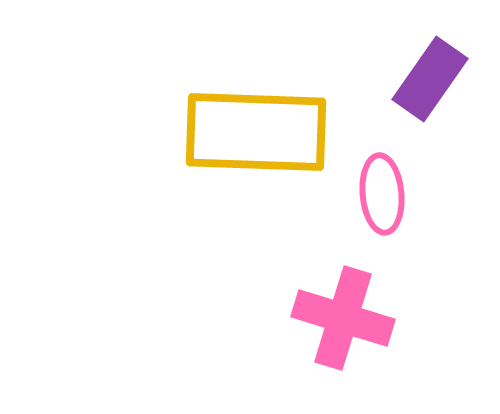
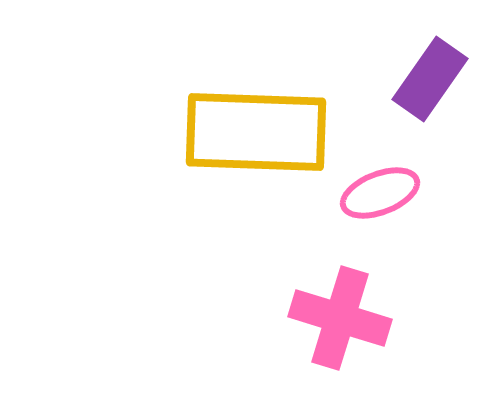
pink ellipse: moved 2 px left, 1 px up; rotated 74 degrees clockwise
pink cross: moved 3 px left
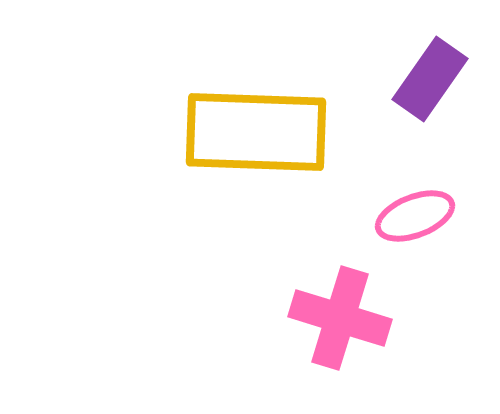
pink ellipse: moved 35 px right, 23 px down
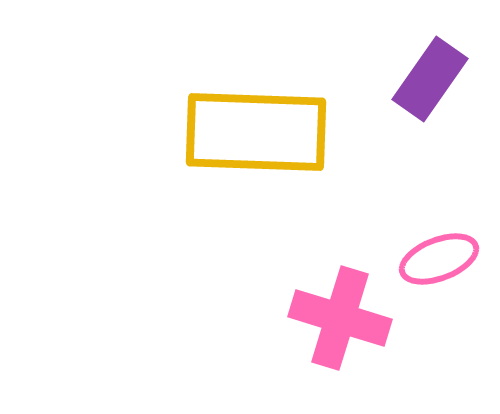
pink ellipse: moved 24 px right, 43 px down
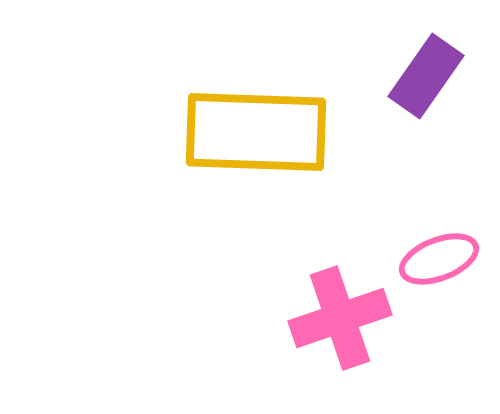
purple rectangle: moved 4 px left, 3 px up
pink cross: rotated 36 degrees counterclockwise
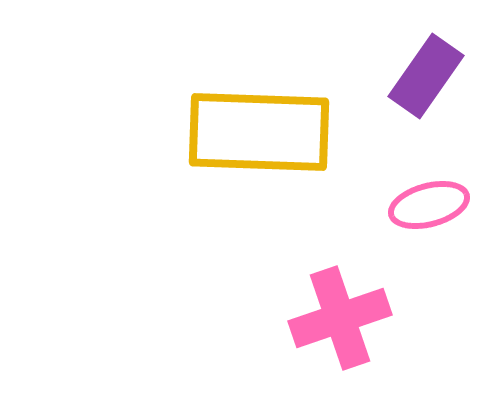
yellow rectangle: moved 3 px right
pink ellipse: moved 10 px left, 54 px up; rotated 6 degrees clockwise
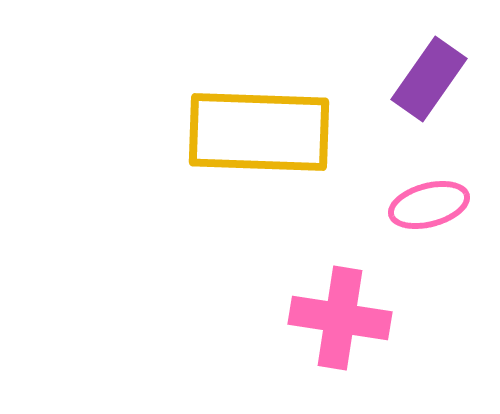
purple rectangle: moved 3 px right, 3 px down
pink cross: rotated 28 degrees clockwise
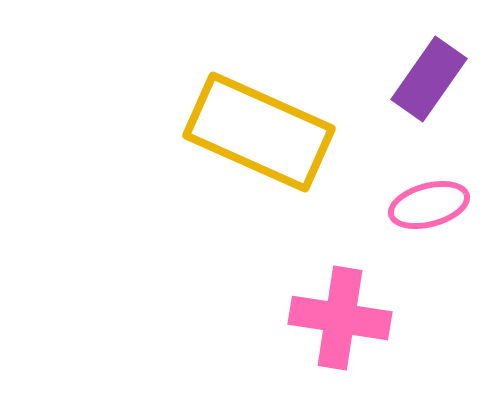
yellow rectangle: rotated 22 degrees clockwise
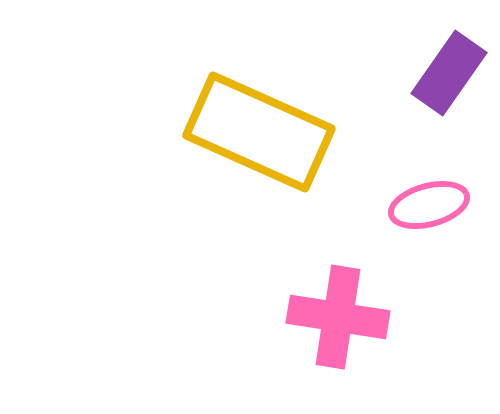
purple rectangle: moved 20 px right, 6 px up
pink cross: moved 2 px left, 1 px up
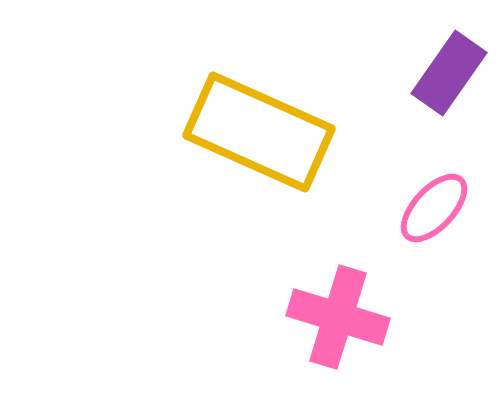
pink ellipse: moved 5 px right, 3 px down; rotated 32 degrees counterclockwise
pink cross: rotated 8 degrees clockwise
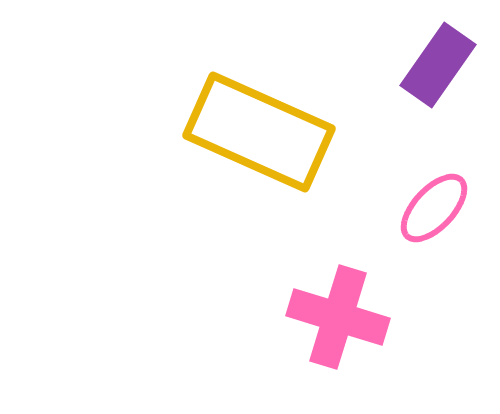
purple rectangle: moved 11 px left, 8 px up
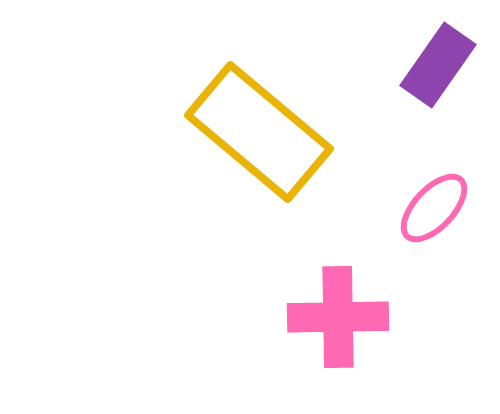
yellow rectangle: rotated 16 degrees clockwise
pink cross: rotated 18 degrees counterclockwise
